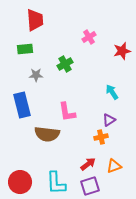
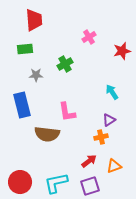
red trapezoid: moved 1 px left
red arrow: moved 1 px right, 3 px up
cyan L-shape: rotated 80 degrees clockwise
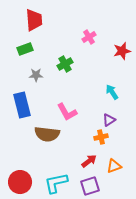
green rectangle: rotated 14 degrees counterclockwise
pink L-shape: rotated 20 degrees counterclockwise
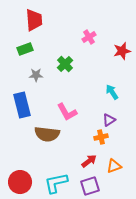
green cross: rotated 14 degrees counterclockwise
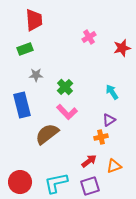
red star: moved 3 px up
green cross: moved 23 px down
pink L-shape: rotated 15 degrees counterclockwise
brown semicircle: rotated 135 degrees clockwise
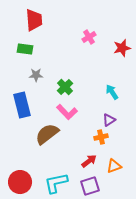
green rectangle: rotated 28 degrees clockwise
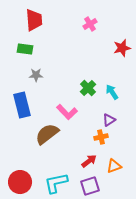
pink cross: moved 1 px right, 13 px up
green cross: moved 23 px right, 1 px down
